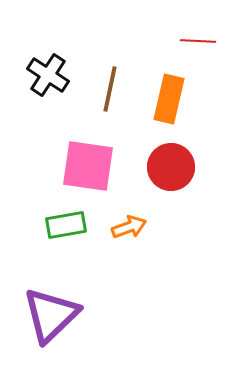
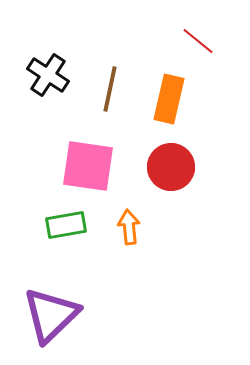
red line: rotated 36 degrees clockwise
orange arrow: rotated 76 degrees counterclockwise
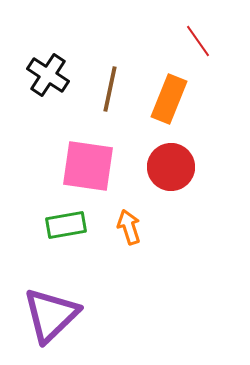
red line: rotated 16 degrees clockwise
orange rectangle: rotated 9 degrees clockwise
orange arrow: rotated 12 degrees counterclockwise
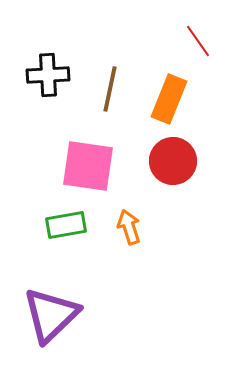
black cross: rotated 36 degrees counterclockwise
red circle: moved 2 px right, 6 px up
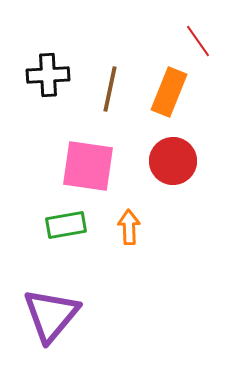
orange rectangle: moved 7 px up
orange arrow: rotated 16 degrees clockwise
purple triangle: rotated 6 degrees counterclockwise
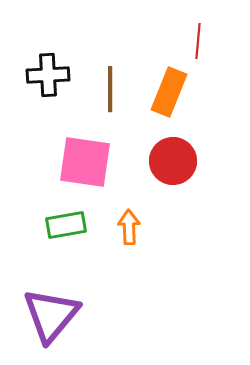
red line: rotated 40 degrees clockwise
brown line: rotated 12 degrees counterclockwise
pink square: moved 3 px left, 4 px up
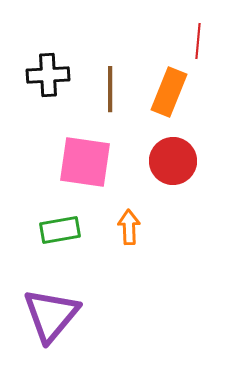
green rectangle: moved 6 px left, 5 px down
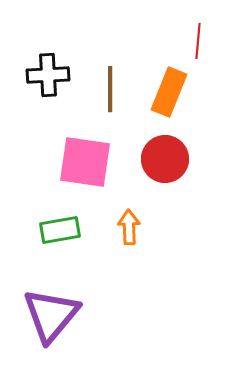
red circle: moved 8 px left, 2 px up
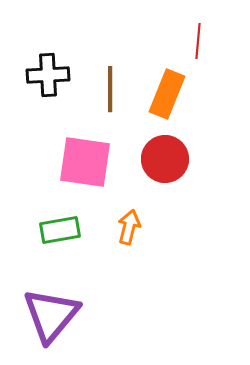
orange rectangle: moved 2 px left, 2 px down
orange arrow: rotated 16 degrees clockwise
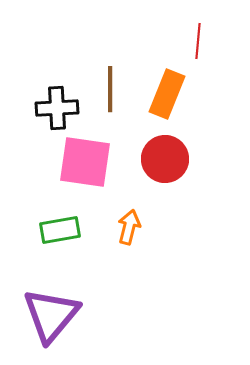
black cross: moved 9 px right, 33 px down
